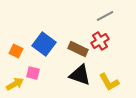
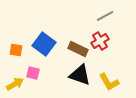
orange square: moved 1 px up; rotated 16 degrees counterclockwise
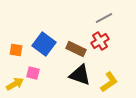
gray line: moved 1 px left, 2 px down
brown rectangle: moved 2 px left
yellow L-shape: rotated 95 degrees counterclockwise
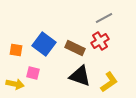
brown rectangle: moved 1 px left, 1 px up
black triangle: moved 1 px down
yellow arrow: rotated 42 degrees clockwise
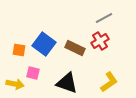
orange square: moved 3 px right
black triangle: moved 13 px left, 7 px down
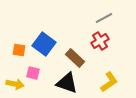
brown rectangle: moved 10 px down; rotated 18 degrees clockwise
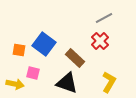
red cross: rotated 12 degrees counterclockwise
yellow L-shape: rotated 25 degrees counterclockwise
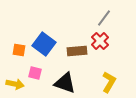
gray line: rotated 24 degrees counterclockwise
brown rectangle: moved 2 px right, 7 px up; rotated 48 degrees counterclockwise
pink square: moved 2 px right
black triangle: moved 2 px left
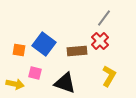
yellow L-shape: moved 6 px up
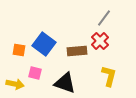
yellow L-shape: rotated 15 degrees counterclockwise
